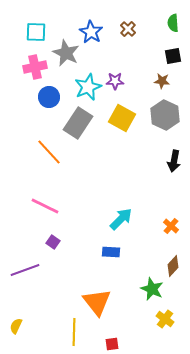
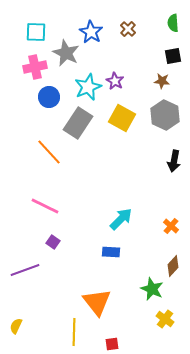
purple star: rotated 30 degrees clockwise
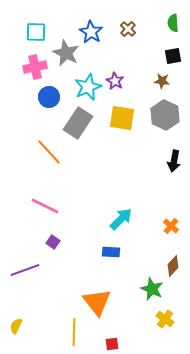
yellow square: rotated 20 degrees counterclockwise
